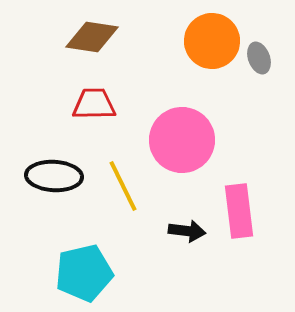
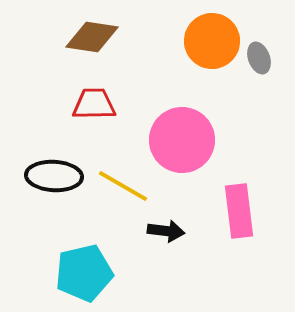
yellow line: rotated 34 degrees counterclockwise
black arrow: moved 21 px left
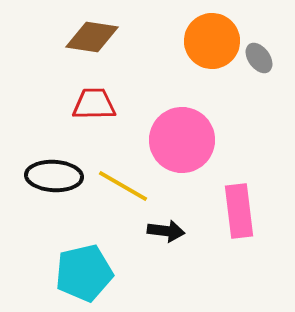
gray ellipse: rotated 16 degrees counterclockwise
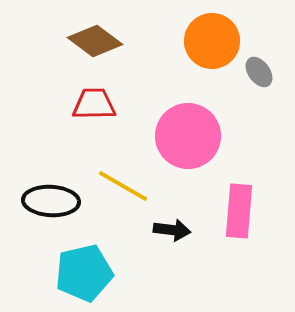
brown diamond: moved 3 px right, 4 px down; rotated 28 degrees clockwise
gray ellipse: moved 14 px down
pink circle: moved 6 px right, 4 px up
black ellipse: moved 3 px left, 25 px down
pink rectangle: rotated 12 degrees clockwise
black arrow: moved 6 px right, 1 px up
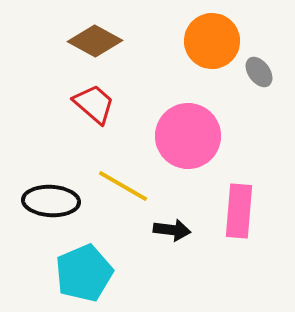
brown diamond: rotated 8 degrees counterclockwise
red trapezoid: rotated 42 degrees clockwise
cyan pentagon: rotated 10 degrees counterclockwise
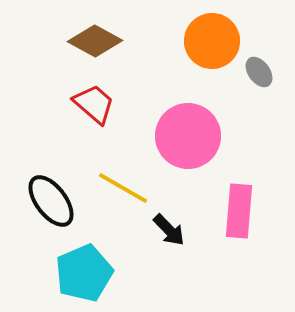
yellow line: moved 2 px down
black ellipse: rotated 50 degrees clockwise
black arrow: moved 3 px left; rotated 39 degrees clockwise
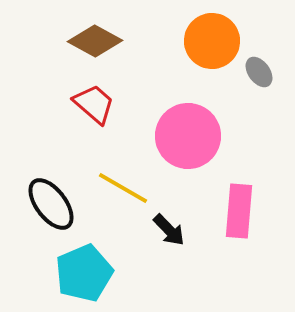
black ellipse: moved 3 px down
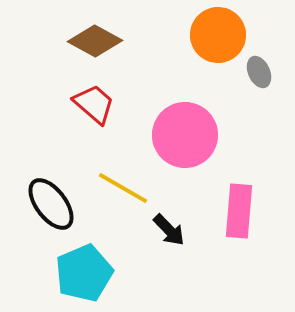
orange circle: moved 6 px right, 6 px up
gray ellipse: rotated 12 degrees clockwise
pink circle: moved 3 px left, 1 px up
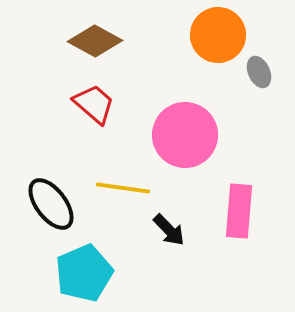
yellow line: rotated 22 degrees counterclockwise
